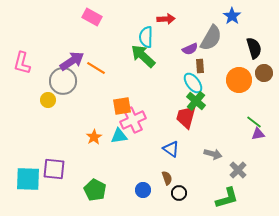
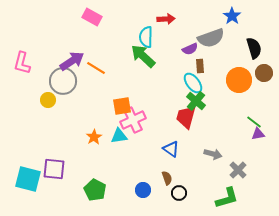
gray semicircle: rotated 40 degrees clockwise
cyan square: rotated 12 degrees clockwise
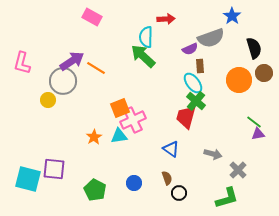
orange square: moved 2 px left, 2 px down; rotated 12 degrees counterclockwise
blue circle: moved 9 px left, 7 px up
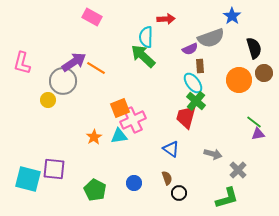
purple arrow: moved 2 px right, 1 px down
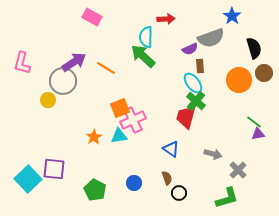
orange line: moved 10 px right
cyan square: rotated 32 degrees clockwise
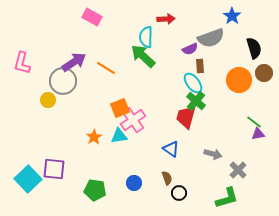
pink cross: rotated 10 degrees counterclockwise
green pentagon: rotated 20 degrees counterclockwise
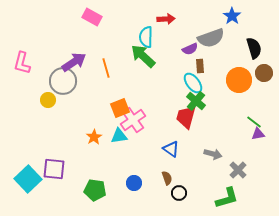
orange line: rotated 42 degrees clockwise
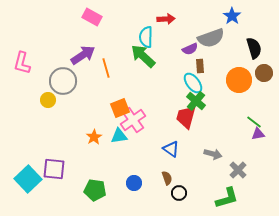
purple arrow: moved 9 px right, 7 px up
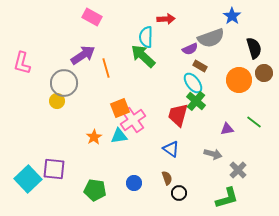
brown rectangle: rotated 56 degrees counterclockwise
gray circle: moved 1 px right, 2 px down
yellow circle: moved 9 px right, 1 px down
red trapezoid: moved 8 px left, 2 px up
purple triangle: moved 31 px left, 5 px up
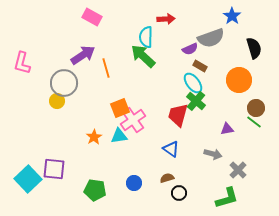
brown circle: moved 8 px left, 35 px down
brown semicircle: rotated 88 degrees counterclockwise
